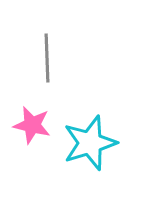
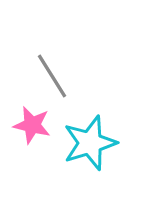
gray line: moved 5 px right, 18 px down; rotated 30 degrees counterclockwise
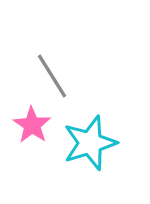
pink star: rotated 21 degrees clockwise
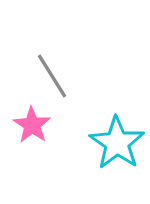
cyan star: moved 27 px right; rotated 20 degrees counterclockwise
